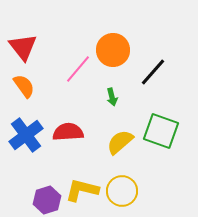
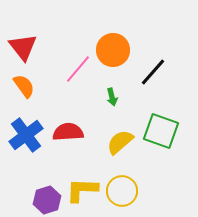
yellow L-shape: rotated 12 degrees counterclockwise
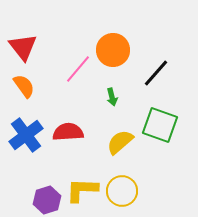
black line: moved 3 px right, 1 px down
green square: moved 1 px left, 6 px up
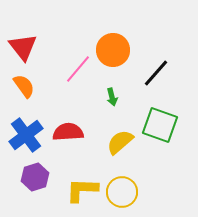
yellow circle: moved 1 px down
purple hexagon: moved 12 px left, 23 px up
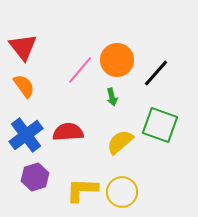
orange circle: moved 4 px right, 10 px down
pink line: moved 2 px right, 1 px down
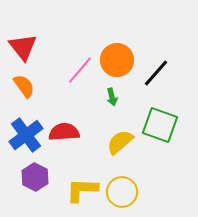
red semicircle: moved 4 px left
purple hexagon: rotated 16 degrees counterclockwise
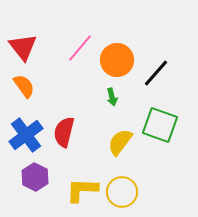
pink line: moved 22 px up
red semicircle: rotated 72 degrees counterclockwise
yellow semicircle: rotated 12 degrees counterclockwise
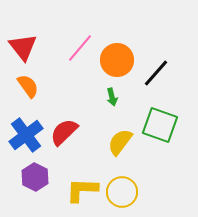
orange semicircle: moved 4 px right
red semicircle: rotated 32 degrees clockwise
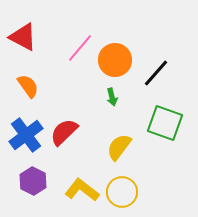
red triangle: moved 10 px up; rotated 24 degrees counterclockwise
orange circle: moved 2 px left
green square: moved 5 px right, 2 px up
yellow semicircle: moved 1 px left, 5 px down
purple hexagon: moved 2 px left, 4 px down
yellow L-shape: rotated 36 degrees clockwise
